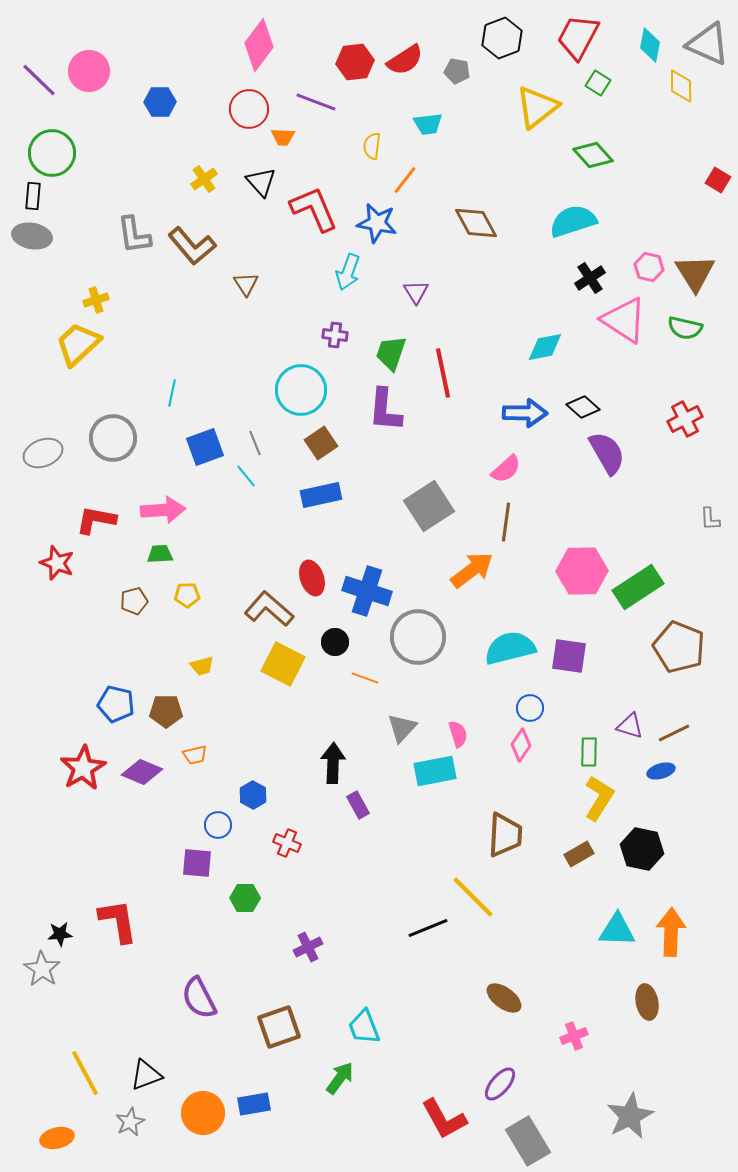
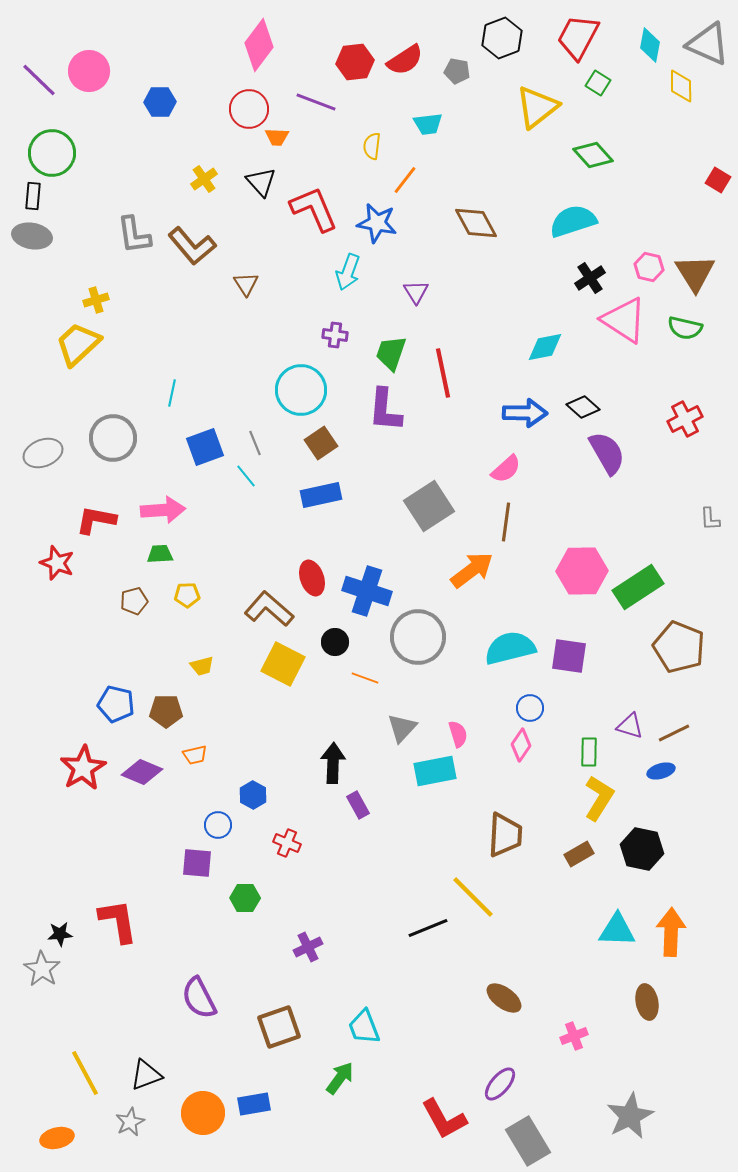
orange trapezoid at (283, 137): moved 6 px left
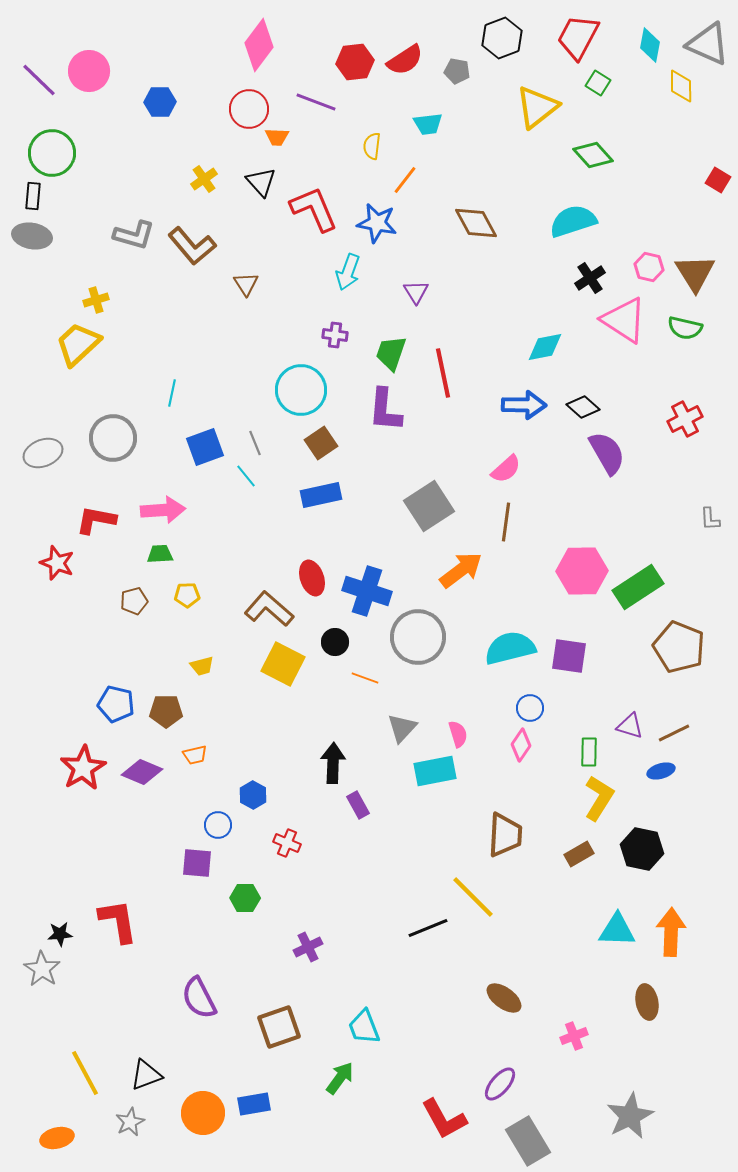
gray L-shape at (134, 235): rotated 66 degrees counterclockwise
blue arrow at (525, 413): moved 1 px left, 8 px up
orange arrow at (472, 570): moved 11 px left
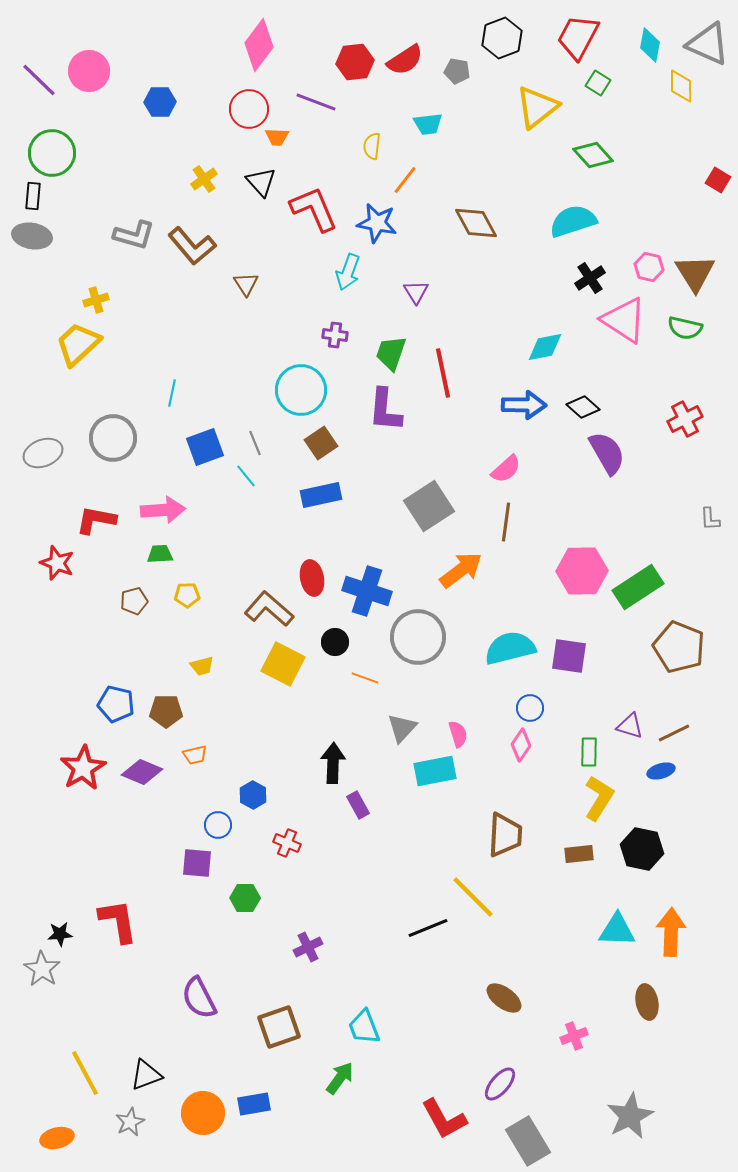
red ellipse at (312, 578): rotated 8 degrees clockwise
brown rectangle at (579, 854): rotated 24 degrees clockwise
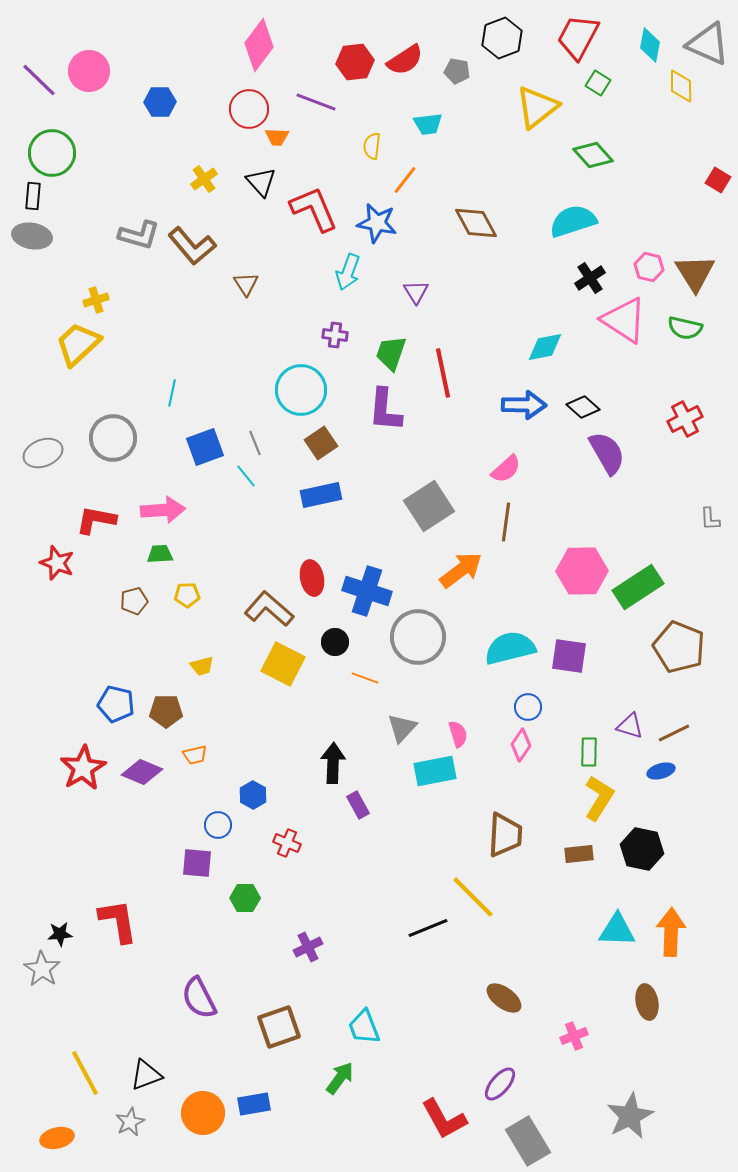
gray L-shape at (134, 235): moved 5 px right
blue circle at (530, 708): moved 2 px left, 1 px up
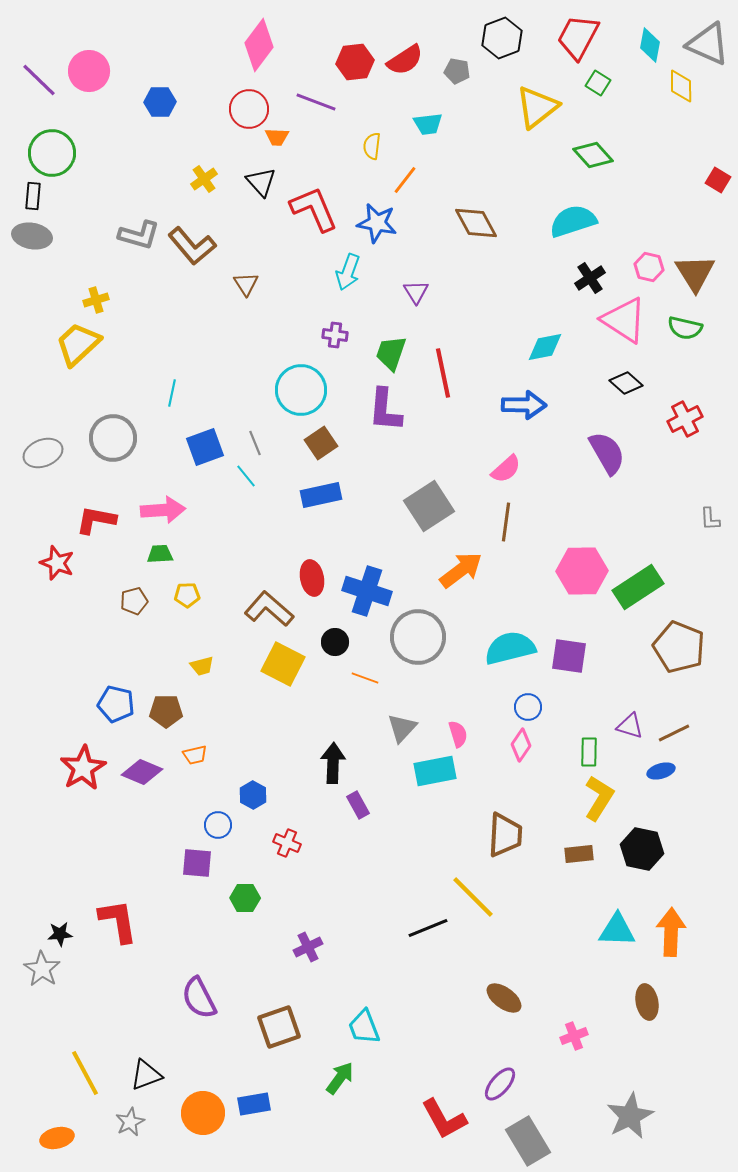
black diamond at (583, 407): moved 43 px right, 24 px up
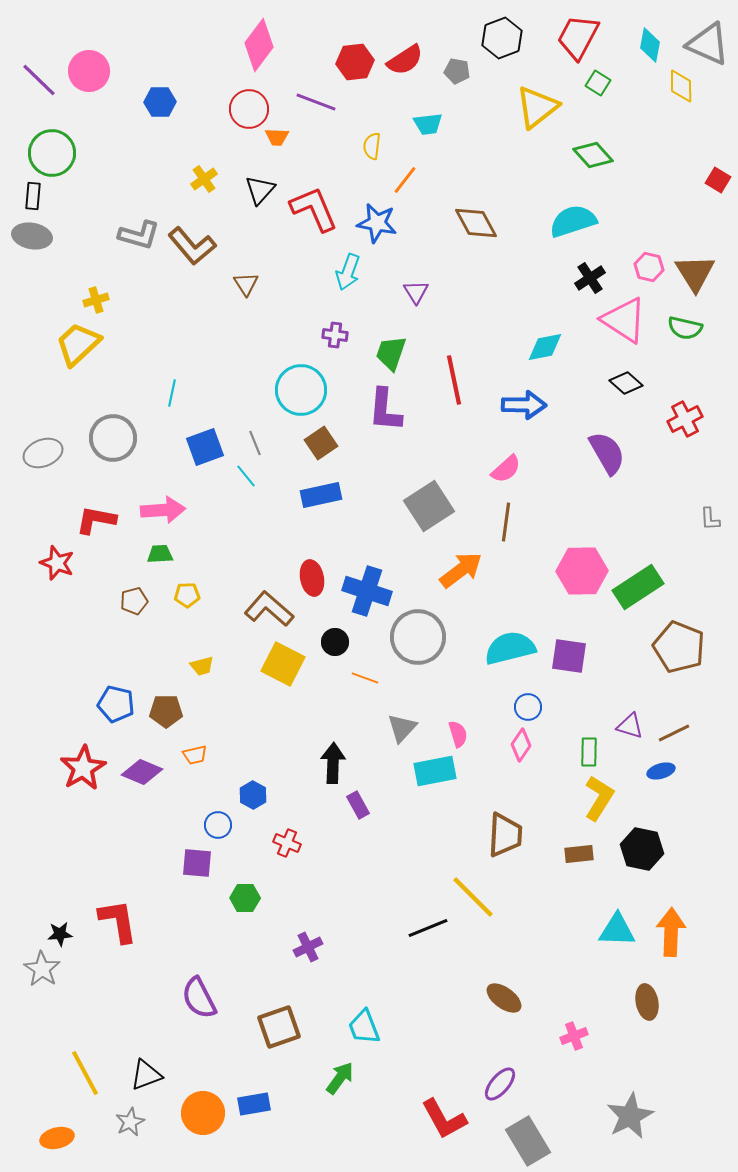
black triangle at (261, 182): moved 1 px left, 8 px down; rotated 24 degrees clockwise
red line at (443, 373): moved 11 px right, 7 px down
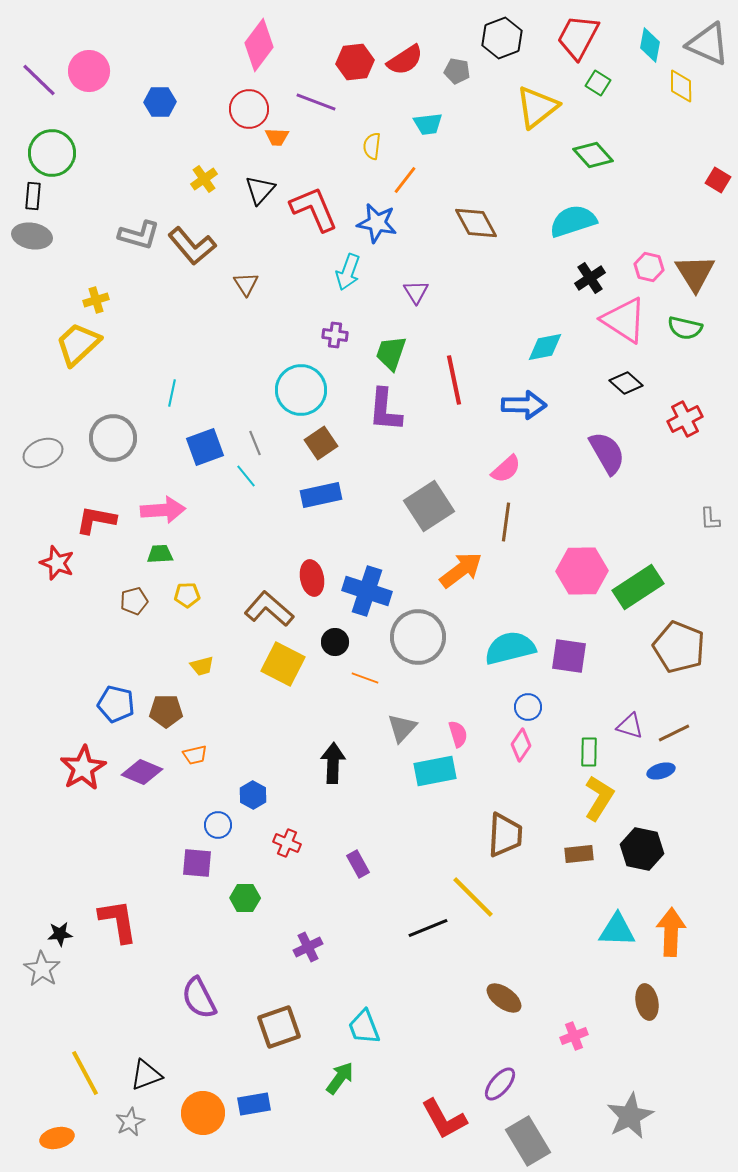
purple rectangle at (358, 805): moved 59 px down
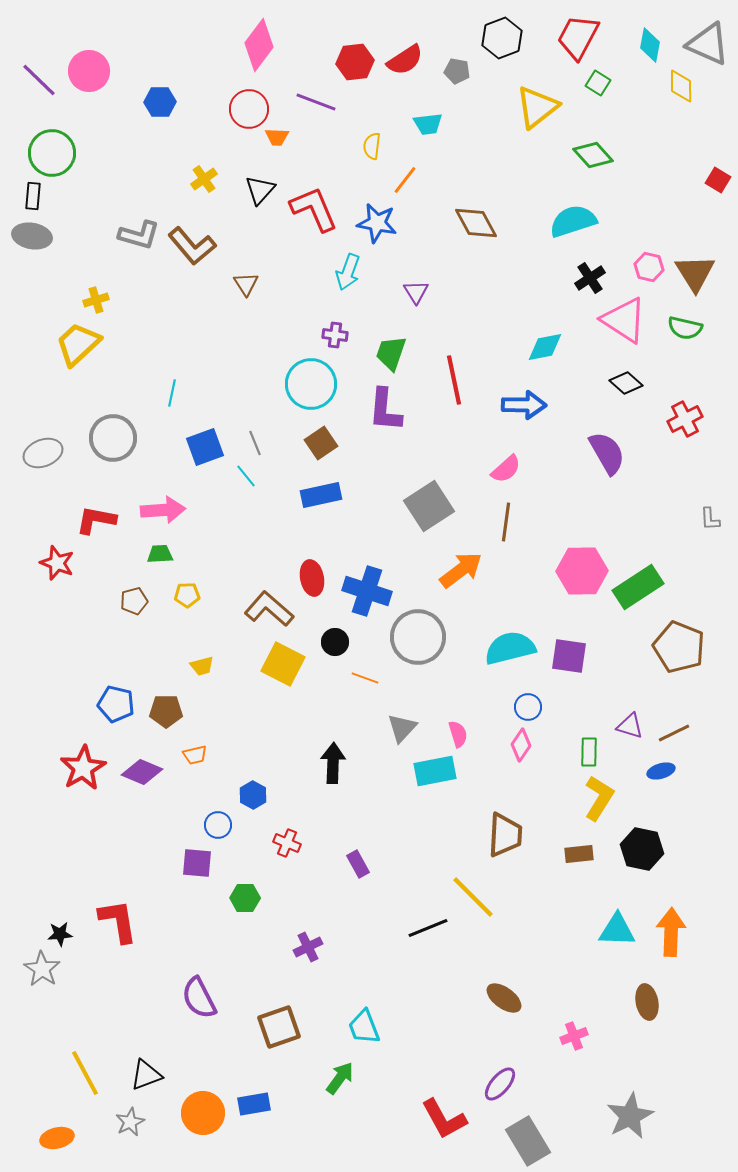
cyan circle at (301, 390): moved 10 px right, 6 px up
